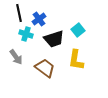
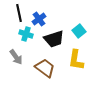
cyan square: moved 1 px right, 1 px down
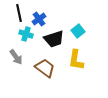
cyan square: moved 1 px left
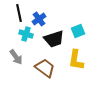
cyan square: rotated 16 degrees clockwise
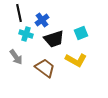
blue cross: moved 3 px right, 1 px down
cyan square: moved 3 px right, 2 px down
yellow L-shape: rotated 70 degrees counterclockwise
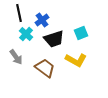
cyan cross: rotated 24 degrees clockwise
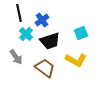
black trapezoid: moved 4 px left, 2 px down
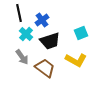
gray arrow: moved 6 px right
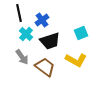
brown trapezoid: moved 1 px up
